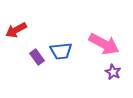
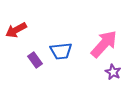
pink arrow: rotated 76 degrees counterclockwise
purple rectangle: moved 2 px left, 3 px down
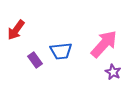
red arrow: rotated 25 degrees counterclockwise
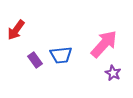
blue trapezoid: moved 4 px down
purple star: moved 1 px down
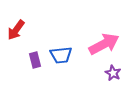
pink arrow: rotated 20 degrees clockwise
purple rectangle: rotated 21 degrees clockwise
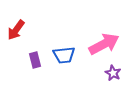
blue trapezoid: moved 3 px right
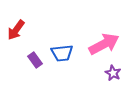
blue trapezoid: moved 2 px left, 2 px up
purple rectangle: rotated 21 degrees counterclockwise
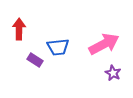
red arrow: moved 3 px right, 1 px up; rotated 145 degrees clockwise
blue trapezoid: moved 4 px left, 6 px up
purple rectangle: rotated 21 degrees counterclockwise
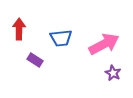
blue trapezoid: moved 3 px right, 9 px up
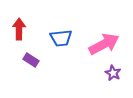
purple rectangle: moved 4 px left
